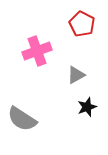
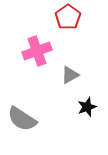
red pentagon: moved 14 px left, 7 px up; rotated 10 degrees clockwise
gray triangle: moved 6 px left
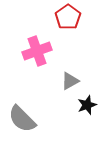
gray triangle: moved 6 px down
black star: moved 2 px up
gray semicircle: rotated 12 degrees clockwise
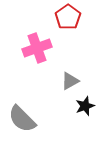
pink cross: moved 3 px up
black star: moved 2 px left, 1 px down
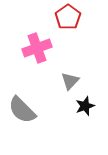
gray triangle: rotated 18 degrees counterclockwise
gray semicircle: moved 9 px up
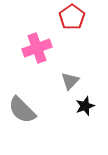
red pentagon: moved 4 px right
